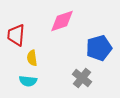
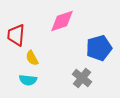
yellow semicircle: rotated 21 degrees counterclockwise
cyan semicircle: moved 1 px up
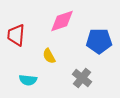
blue pentagon: moved 7 px up; rotated 15 degrees clockwise
yellow semicircle: moved 17 px right, 2 px up
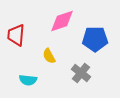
blue pentagon: moved 4 px left, 2 px up
gray cross: moved 1 px left, 5 px up
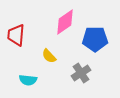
pink diamond: moved 3 px right, 1 px down; rotated 16 degrees counterclockwise
yellow semicircle: rotated 14 degrees counterclockwise
gray cross: rotated 18 degrees clockwise
